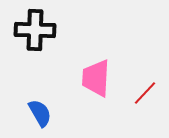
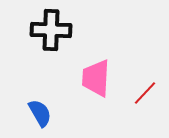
black cross: moved 16 px right
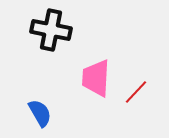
black cross: rotated 9 degrees clockwise
red line: moved 9 px left, 1 px up
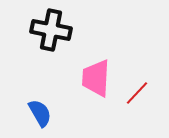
red line: moved 1 px right, 1 px down
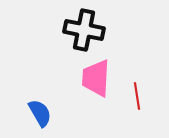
black cross: moved 33 px right
red line: moved 3 px down; rotated 52 degrees counterclockwise
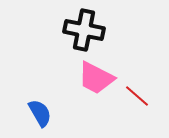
pink trapezoid: rotated 66 degrees counterclockwise
red line: rotated 40 degrees counterclockwise
